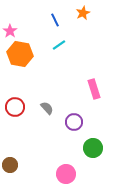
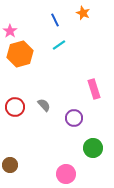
orange star: rotated 24 degrees counterclockwise
orange hexagon: rotated 25 degrees counterclockwise
gray semicircle: moved 3 px left, 3 px up
purple circle: moved 4 px up
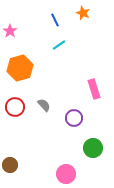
orange hexagon: moved 14 px down
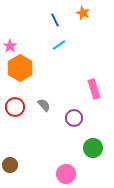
pink star: moved 15 px down
orange hexagon: rotated 15 degrees counterclockwise
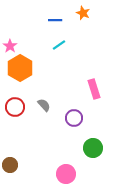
blue line: rotated 64 degrees counterclockwise
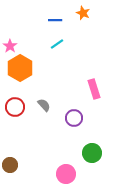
cyan line: moved 2 px left, 1 px up
green circle: moved 1 px left, 5 px down
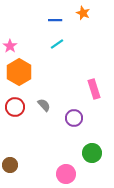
orange hexagon: moved 1 px left, 4 px down
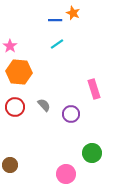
orange star: moved 10 px left
orange hexagon: rotated 25 degrees counterclockwise
purple circle: moved 3 px left, 4 px up
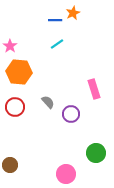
orange star: rotated 24 degrees clockwise
gray semicircle: moved 4 px right, 3 px up
green circle: moved 4 px right
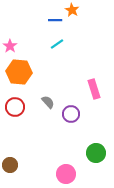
orange star: moved 1 px left, 3 px up; rotated 16 degrees counterclockwise
